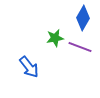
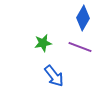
green star: moved 12 px left, 5 px down
blue arrow: moved 25 px right, 9 px down
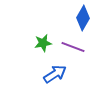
purple line: moved 7 px left
blue arrow: moved 1 px right, 2 px up; rotated 85 degrees counterclockwise
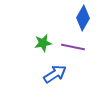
purple line: rotated 10 degrees counterclockwise
